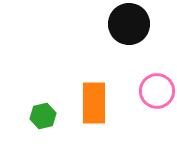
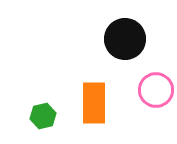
black circle: moved 4 px left, 15 px down
pink circle: moved 1 px left, 1 px up
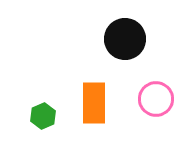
pink circle: moved 9 px down
green hexagon: rotated 10 degrees counterclockwise
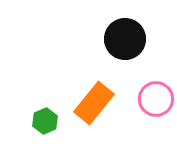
orange rectangle: rotated 39 degrees clockwise
green hexagon: moved 2 px right, 5 px down
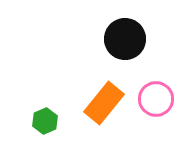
orange rectangle: moved 10 px right
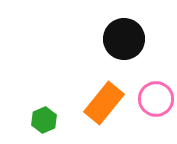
black circle: moved 1 px left
green hexagon: moved 1 px left, 1 px up
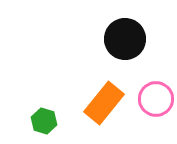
black circle: moved 1 px right
green hexagon: moved 1 px down; rotated 20 degrees counterclockwise
